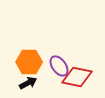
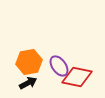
orange hexagon: rotated 10 degrees counterclockwise
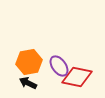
black arrow: rotated 126 degrees counterclockwise
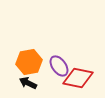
red diamond: moved 1 px right, 1 px down
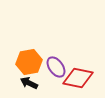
purple ellipse: moved 3 px left, 1 px down
black arrow: moved 1 px right
